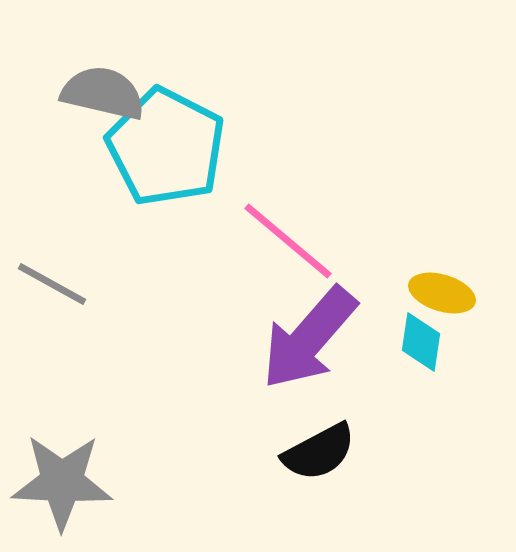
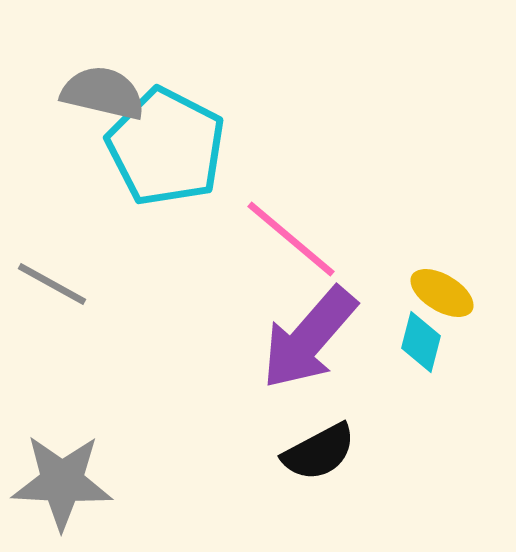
pink line: moved 3 px right, 2 px up
yellow ellipse: rotated 14 degrees clockwise
cyan diamond: rotated 6 degrees clockwise
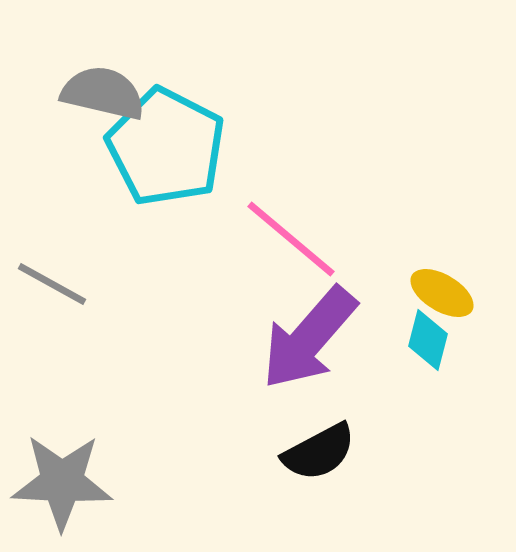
cyan diamond: moved 7 px right, 2 px up
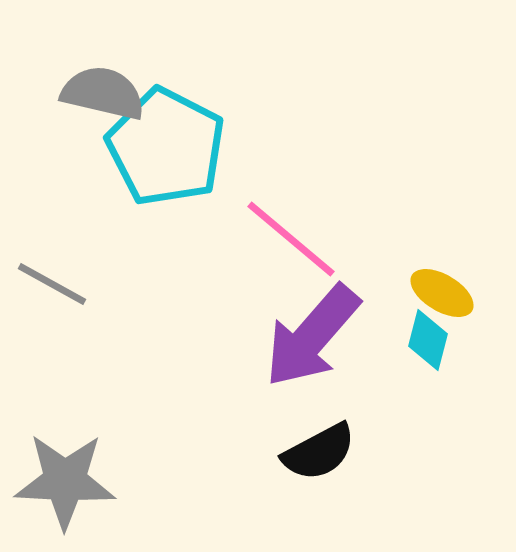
purple arrow: moved 3 px right, 2 px up
gray star: moved 3 px right, 1 px up
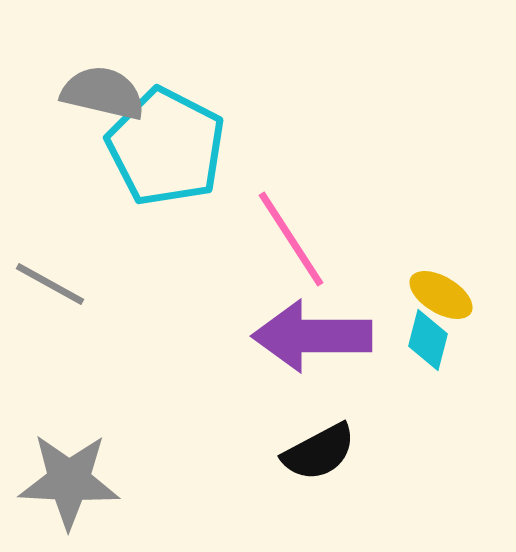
pink line: rotated 17 degrees clockwise
gray line: moved 2 px left
yellow ellipse: moved 1 px left, 2 px down
purple arrow: rotated 49 degrees clockwise
gray star: moved 4 px right
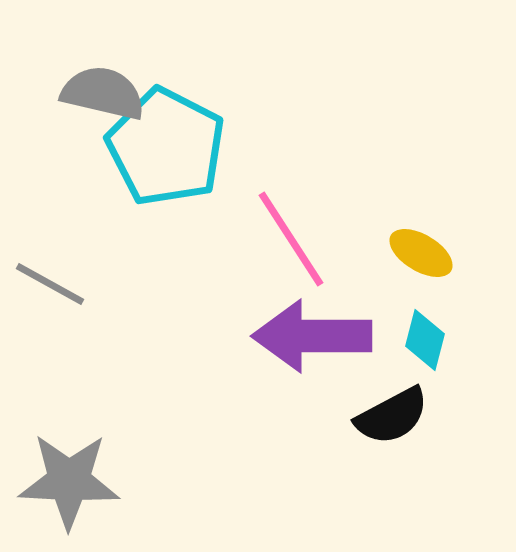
yellow ellipse: moved 20 px left, 42 px up
cyan diamond: moved 3 px left
black semicircle: moved 73 px right, 36 px up
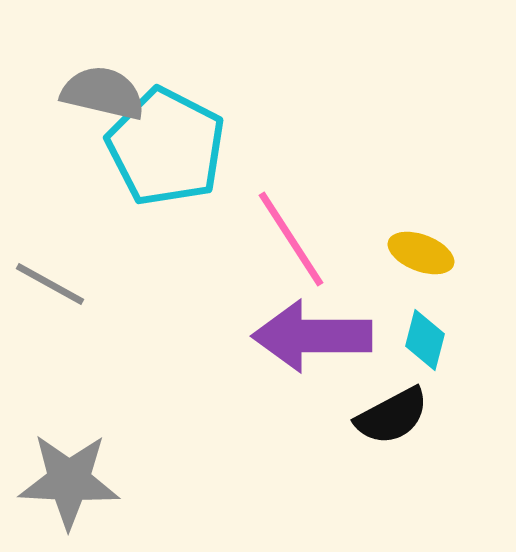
yellow ellipse: rotated 10 degrees counterclockwise
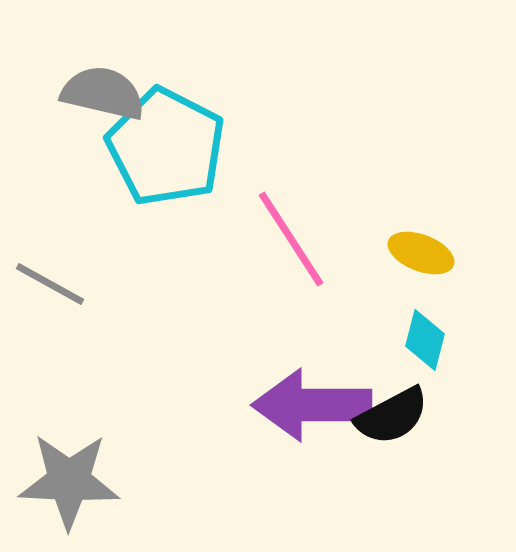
purple arrow: moved 69 px down
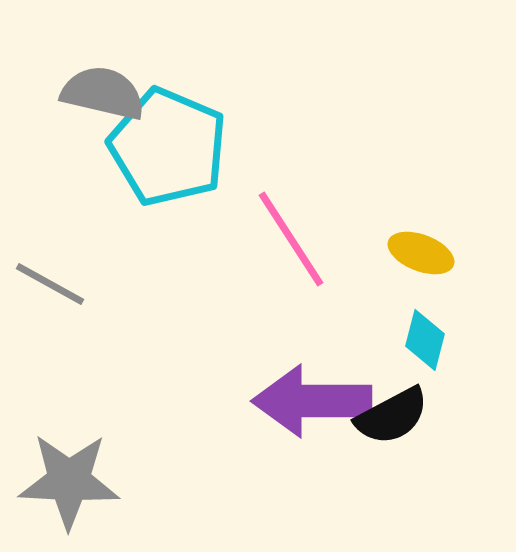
cyan pentagon: moved 2 px right; rotated 4 degrees counterclockwise
purple arrow: moved 4 px up
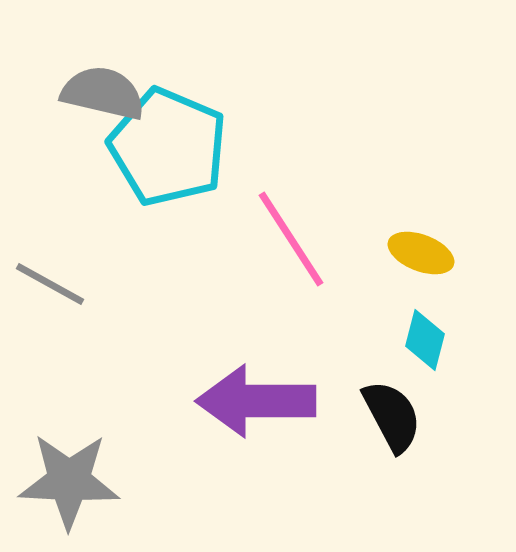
purple arrow: moved 56 px left
black semicircle: rotated 90 degrees counterclockwise
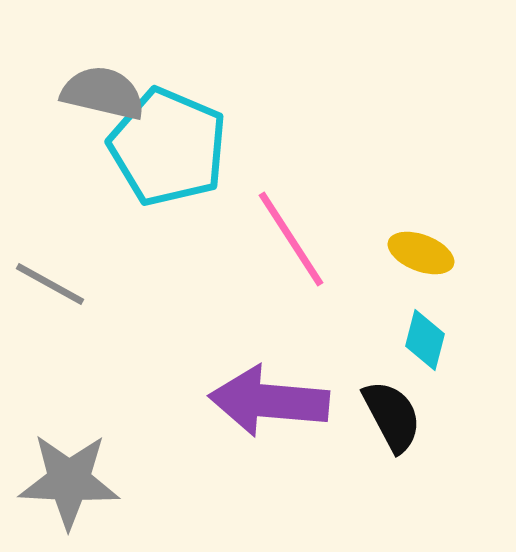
purple arrow: moved 13 px right; rotated 5 degrees clockwise
